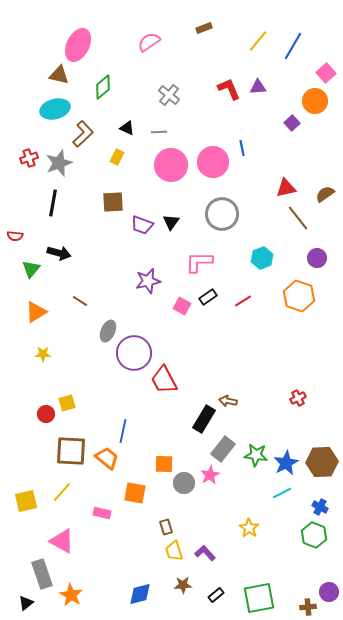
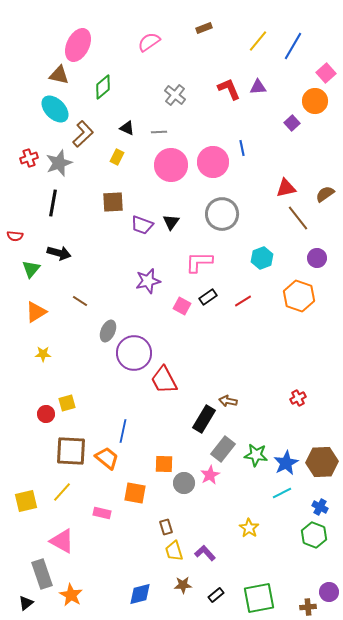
gray cross at (169, 95): moved 6 px right
cyan ellipse at (55, 109): rotated 60 degrees clockwise
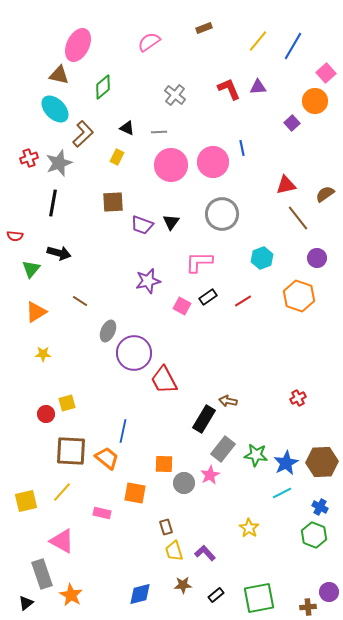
red triangle at (286, 188): moved 3 px up
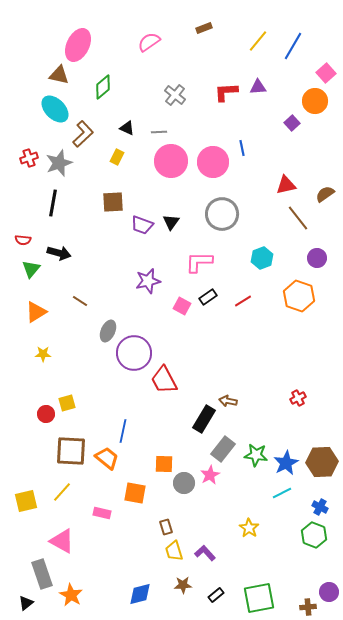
red L-shape at (229, 89): moved 3 px left, 3 px down; rotated 70 degrees counterclockwise
pink circle at (171, 165): moved 4 px up
red semicircle at (15, 236): moved 8 px right, 4 px down
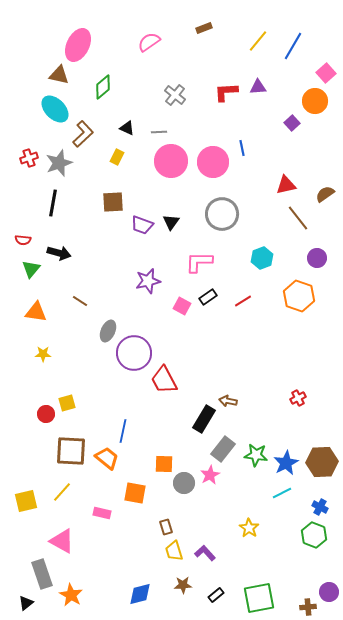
orange triangle at (36, 312): rotated 40 degrees clockwise
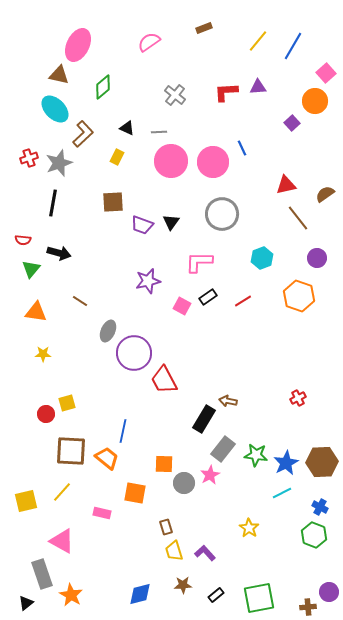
blue line at (242, 148): rotated 14 degrees counterclockwise
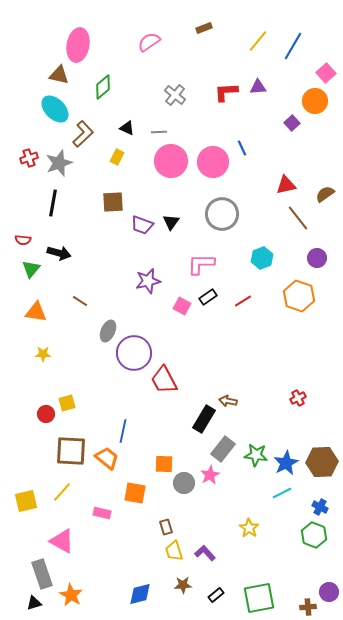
pink ellipse at (78, 45): rotated 16 degrees counterclockwise
pink L-shape at (199, 262): moved 2 px right, 2 px down
black triangle at (26, 603): moved 8 px right; rotated 21 degrees clockwise
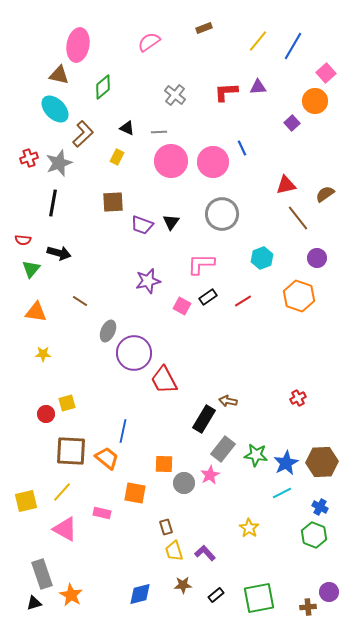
pink triangle at (62, 541): moved 3 px right, 12 px up
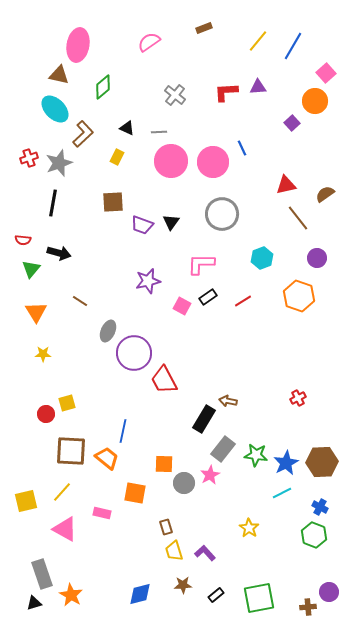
orange triangle at (36, 312): rotated 50 degrees clockwise
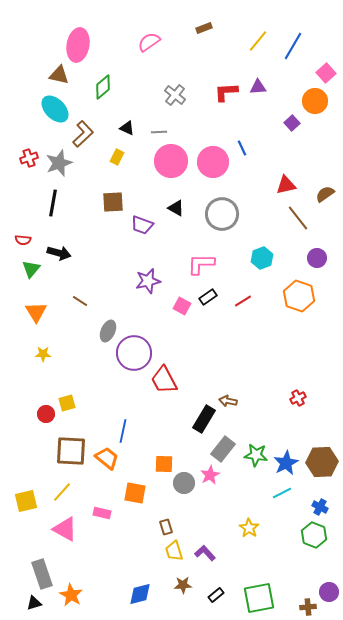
black triangle at (171, 222): moved 5 px right, 14 px up; rotated 36 degrees counterclockwise
